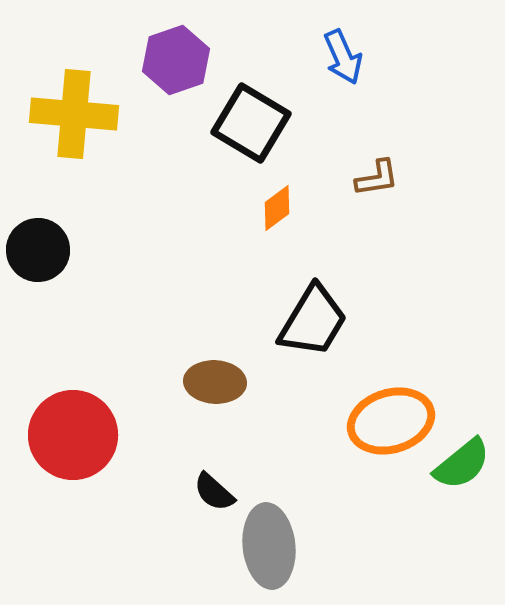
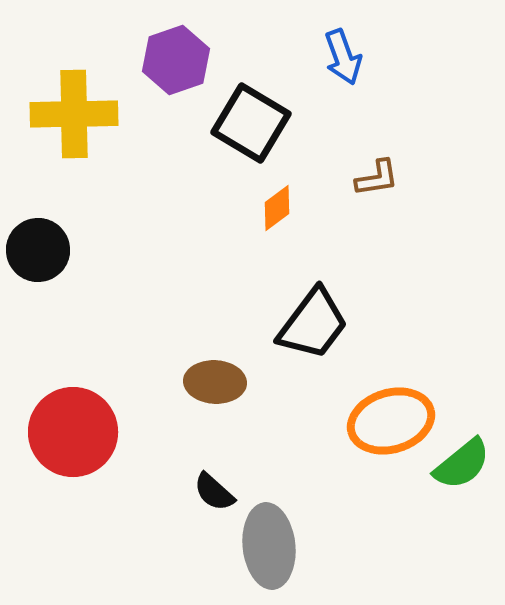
blue arrow: rotated 4 degrees clockwise
yellow cross: rotated 6 degrees counterclockwise
black trapezoid: moved 3 px down; rotated 6 degrees clockwise
red circle: moved 3 px up
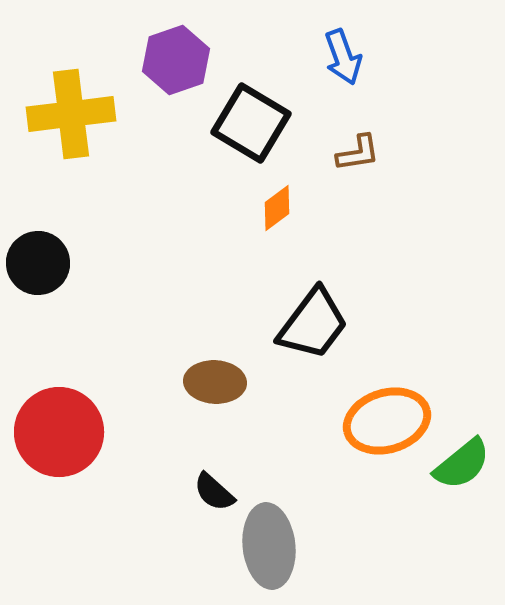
yellow cross: moved 3 px left; rotated 6 degrees counterclockwise
brown L-shape: moved 19 px left, 25 px up
black circle: moved 13 px down
orange ellipse: moved 4 px left
red circle: moved 14 px left
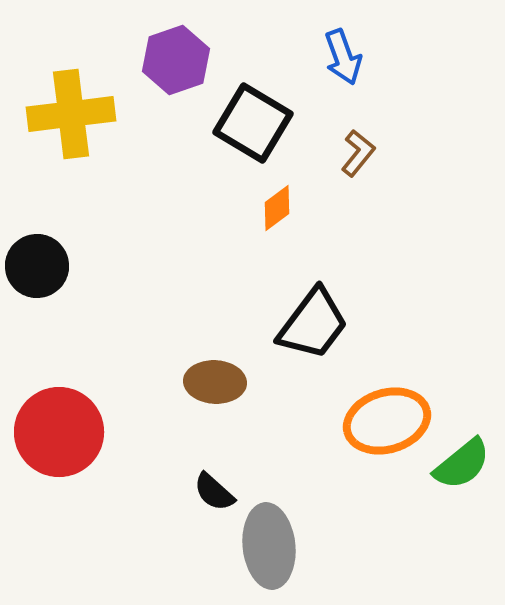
black square: moved 2 px right
brown L-shape: rotated 42 degrees counterclockwise
black circle: moved 1 px left, 3 px down
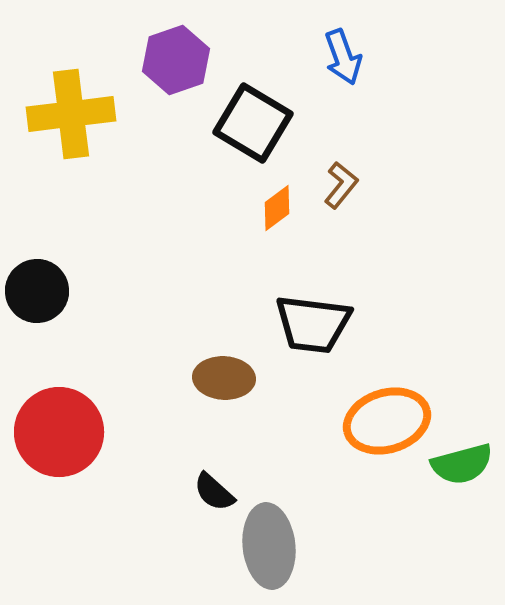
brown L-shape: moved 17 px left, 32 px down
black circle: moved 25 px down
black trapezoid: rotated 60 degrees clockwise
brown ellipse: moved 9 px right, 4 px up
green semicircle: rotated 24 degrees clockwise
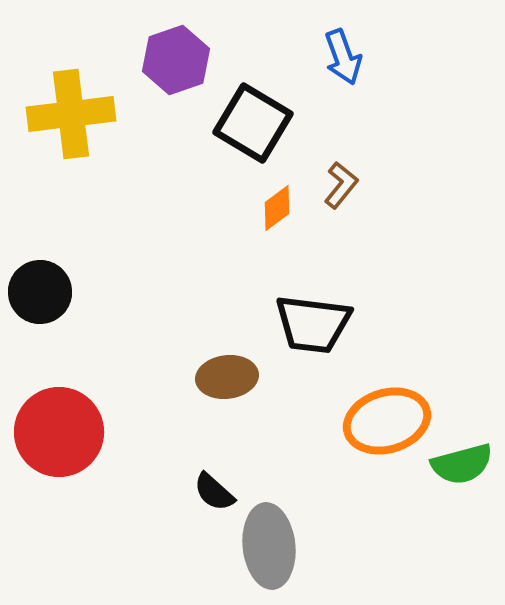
black circle: moved 3 px right, 1 px down
brown ellipse: moved 3 px right, 1 px up; rotated 10 degrees counterclockwise
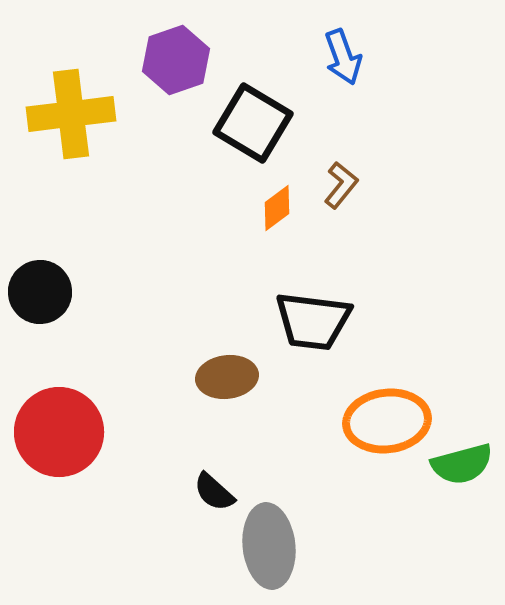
black trapezoid: moved 3 px up
orange ellipse: rotated 10 degrees clockwise
